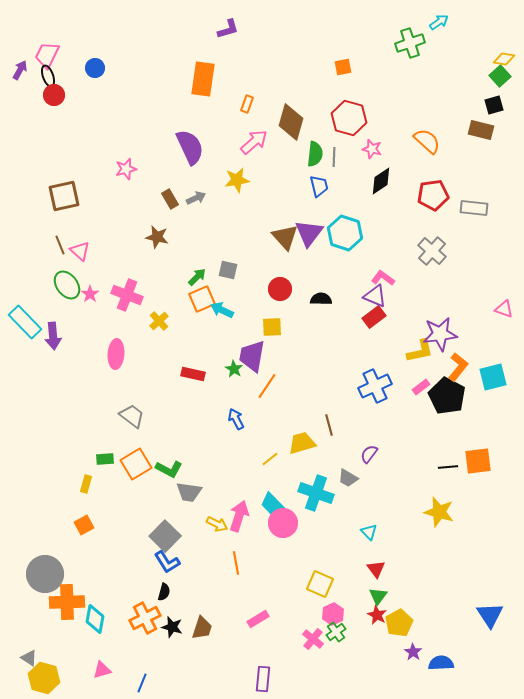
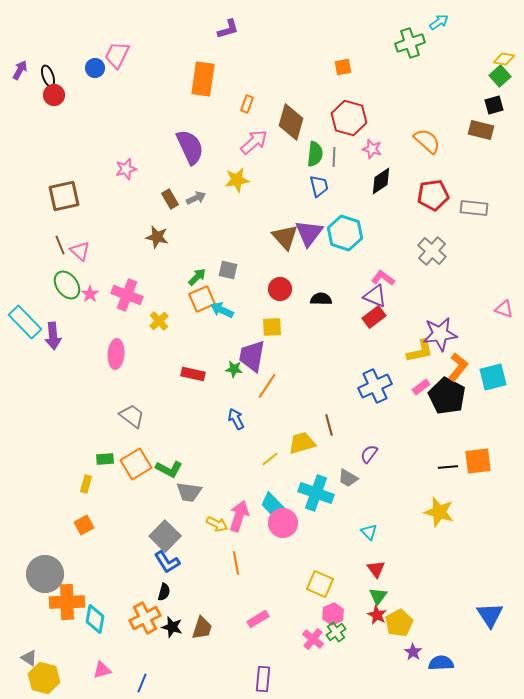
pink trapezoid at (47, 55): moved 70 px right
green star at (234, 369): rotated 24 degrees counterclockwise
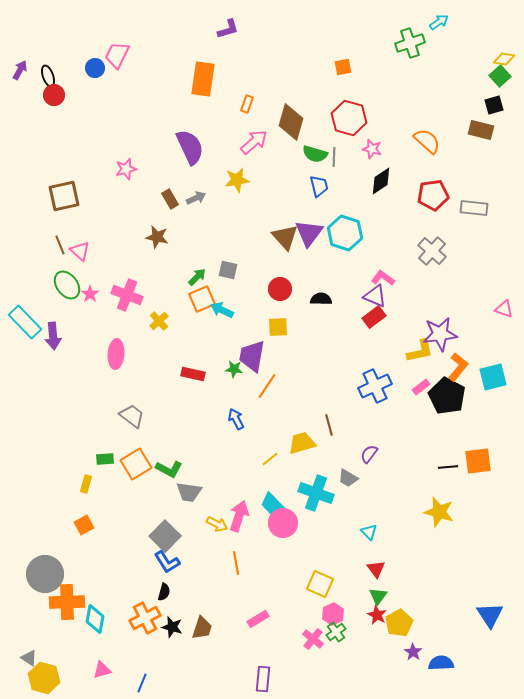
green semicircle at (315, 154): rotated 100 degrees clockwise
yellow square at (272, 327): moved 6 px right
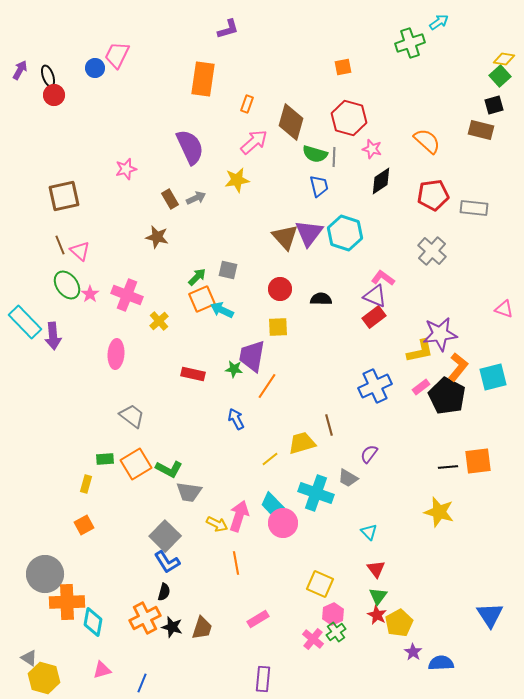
cyan diamond at (95, 619): moved 2 px left, 3 px down
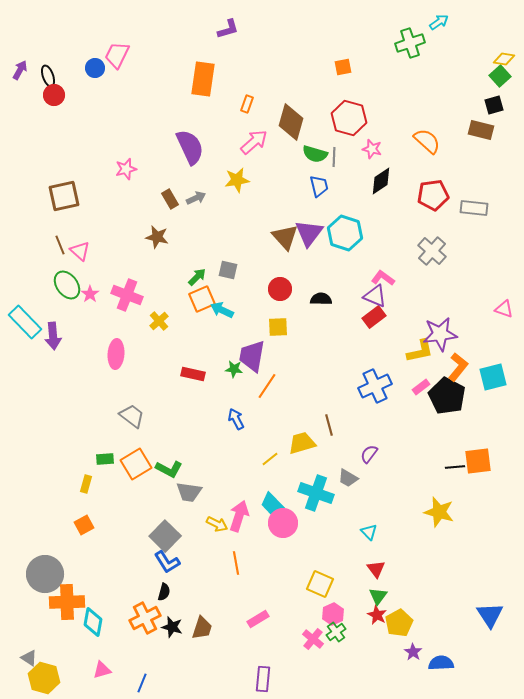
black line at (448, 467): moved 7 px right
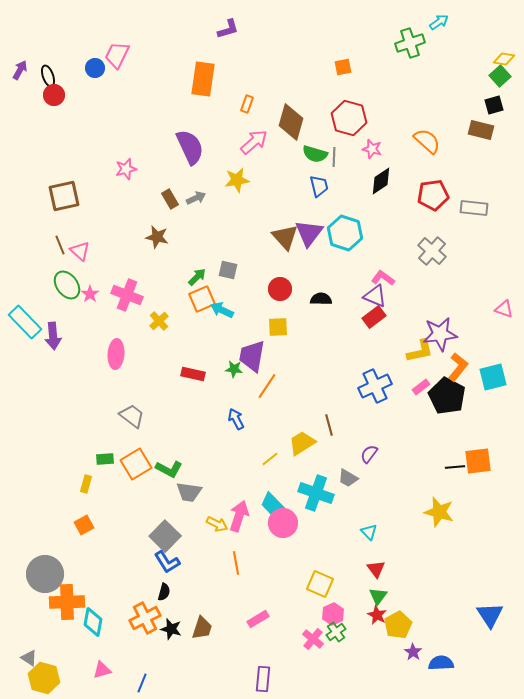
yellow trapezoid at (302, 443): rotated 16 degrees counterclockwise
yellow pentagon at (399, 623): moved 1 px left, 2 px down
black star at (172, 627): moved 1 px left, 2 px down
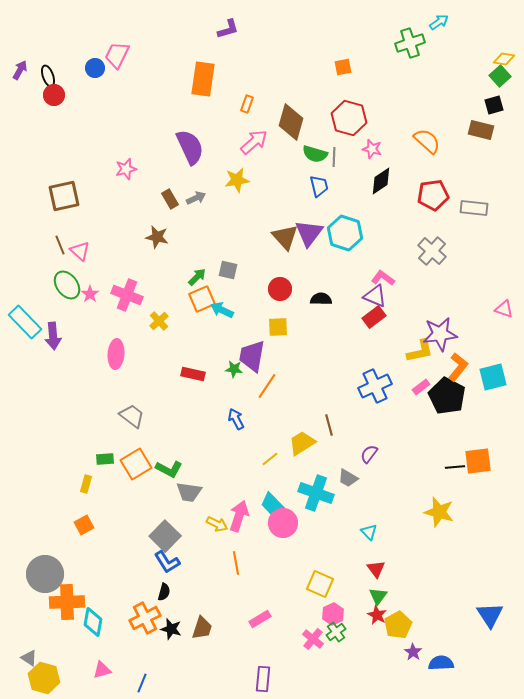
pink rectangle at (258, 619): moved 2 px right
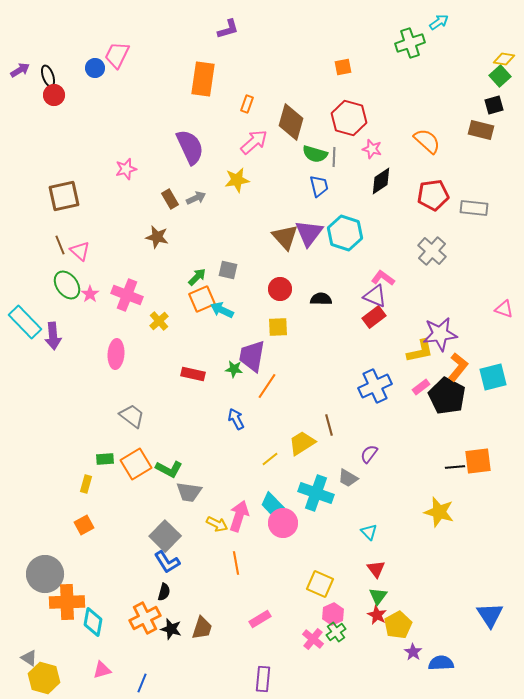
purple arrow at (20, 70): rotated 30 degrees clockwise
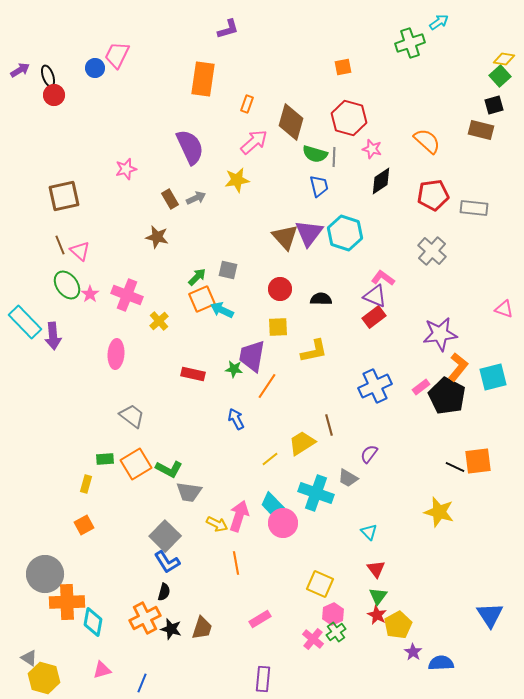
yellow L-shape at (420, 351): moved 106 px left
black line at (455, 467): rotated 30 degrees clockwise
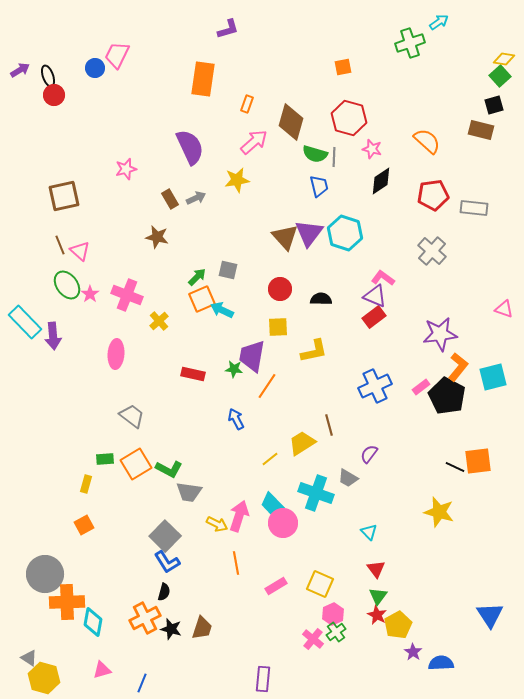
pink rectangle at (260, 619): moved 16 px right, 33 px up
